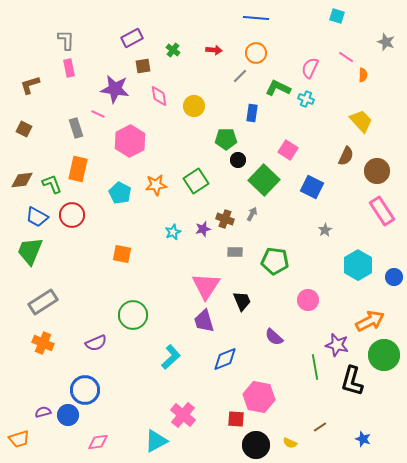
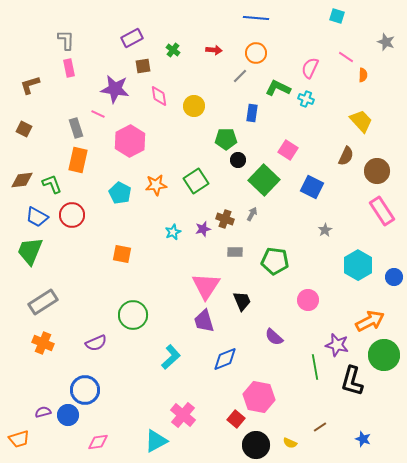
orange rectangle at (78, 169): moved 9 px up
red square at (236, 419): rotated 36 degrees clockwise
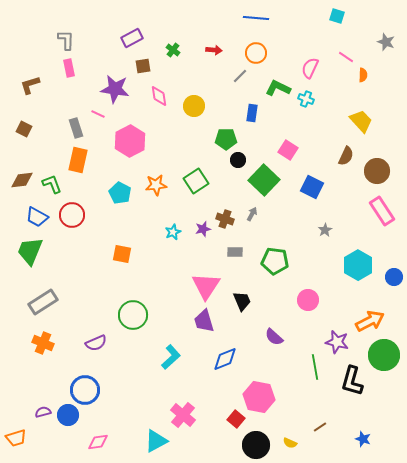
purple star at (337, 345): moved 3 px up
orange trapezoid at (19, 439): moved 3 px left, 1 px up
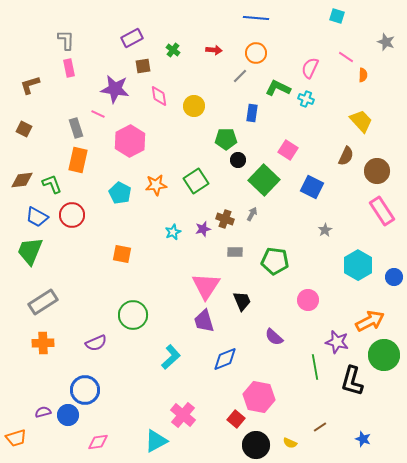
orange cross at (43, 343): rotated 25 degrees counterclockwise
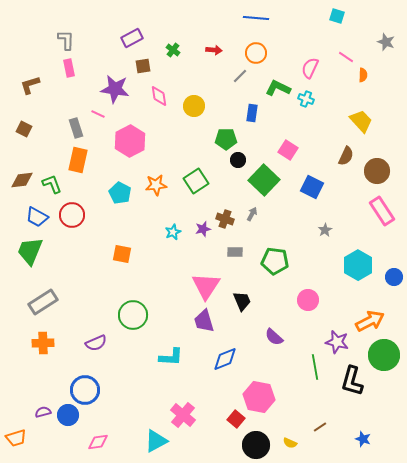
cyan L-shape at (171, 357): rotated 45 degrees clockwise
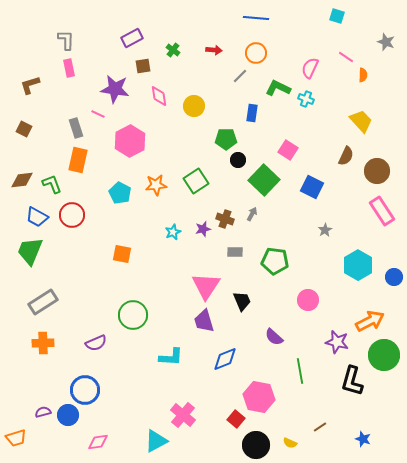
green line at (315, 367): moved 15 px left, 4 px down
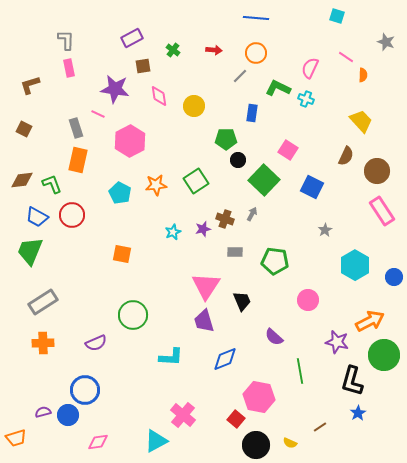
cyan hexagon at (358, 265): moved 3 px left
blue star at (363, 439): moved 5 px left, 26 px up; rotated 21 degrees clockwise
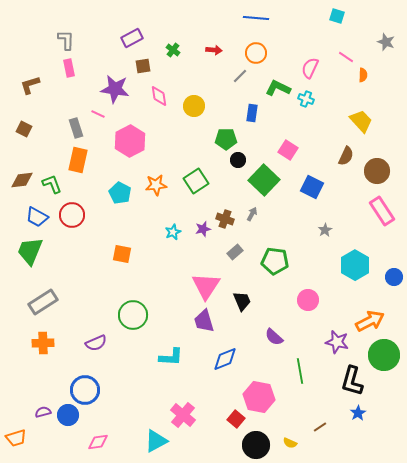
gray rectangle at (235, 252): rotated 42 degrees counterclockwise
